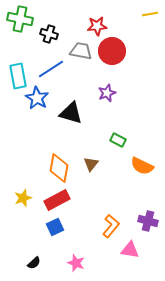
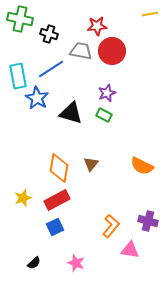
green rectangle: moved 14 px left, 25 px up
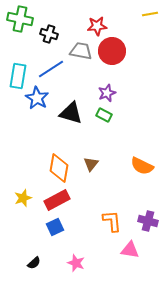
cyan rectangle: rotated 20 degrees clockwise
orange L-shape: moved 1 px right, 5 px up; rotated 45 degrees counterclockwise
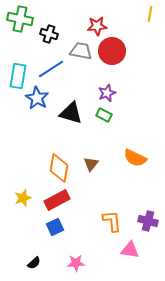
yellow line: rotated 70 degrees counterclockwise
orange semicircle: moved 7 px left, 8 px up
pink star: rotated 24 degrees counterclockwise
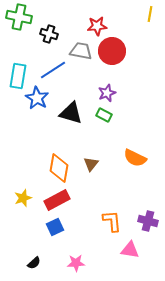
green cross: moved 1 px left, 2 px up
blue line: moved 2 px right, 1 px down
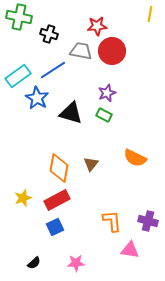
cyan rectangle: rotated 45 degrees clockwise
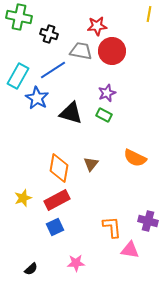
yellow line: moved 1 px left
cyan rectangle: rotated 25 degrees counterclockwise
orange L-shape: moved 6 px down
black semicircle: moved 3 px left, 6 px down
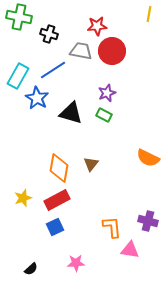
orange semicircle: moved 13 px right
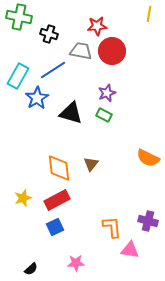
blue star: rotated 10 degrees clockwise
orange diamond: rotated 16 degrees counterclockwise
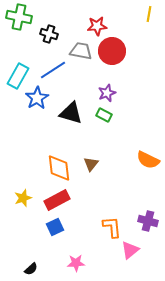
orange semicircle: moved 2 px down
pink triangle: rotated 48 degrees counterclockwise
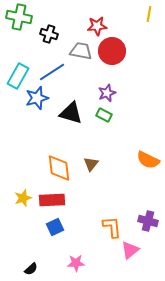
blue line: moved 1 px left, 2 px down
blue star: rotated 15 degrees clockwise
red rectangle: moved 5 px left; rotated 25 degrees clockwise
